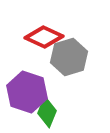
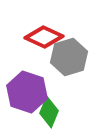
green diamond: moved 2 px right
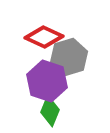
purple hexagon: moved 20 px right, 11 px up
green diamond: moved 1 px right, 1 px up
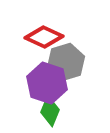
gray hexagon: moved 3 px left, 5 px down
purple hexagon: moved 2 px down
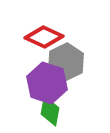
gray hexagon: rotated 9 degrees counterclockwise
green diamond: rotated 12 degrees counterclockwise
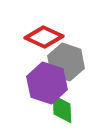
gray hexagon: rotated 15 degrees counterclockwise
green diamond: moved 12 px right, 2 px up; rotated 12 degrees counterclockwise
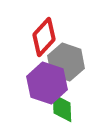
red diamond: rotated 72 degrees counterclockwise
green diamond: moved 1 px up
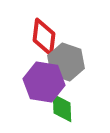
red diamond: rotated 36 degrees counterclockwise
purple hexagon: moved 3 px left, 1 px up; rotated 9 degrees counterclockwise
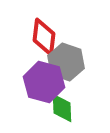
purple hexagon: rotated 6 degrees clockwise
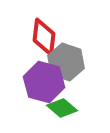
green diamond: rotated 48 degrees counterclockwise
